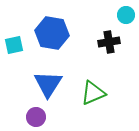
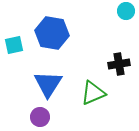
cyan circle: moved 4 px up
black cross: moved 10 px right, 22 px down
purple circle: moved 4 px right
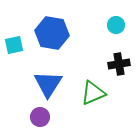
cyan circle: moved 10 px left, 14 px down
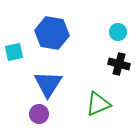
cyan circle: moved 2 px right, 7 px down
cyan square: moved 7 px down
black cross: rotated 25 degrees clockwise
green triangle: moved 5 px right, 11 px down
purple circle: moved 1 px left, 3 px up
